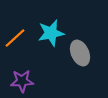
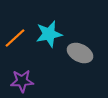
cyan star: moved 2 px left, 1 px down
gray ellipse: rotated 40 degrees counterclockwise
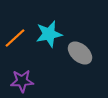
gray ellipse: rotated 15 degrees clockwise
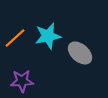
cyan star: moved 1 px left, 2 px down
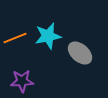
orange line: rotated 20 degrees clockwise
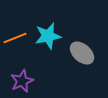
gray ellipse: moved 2 px right
purple star: rotated 20 degrees counterclockwise
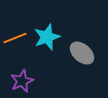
cyan star: moved 1 px left, 1 px down; rotated 8 degrees counterclockwise
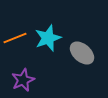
cyan star: moved 1 px right, 1 px down
purple star: moved 1 px right, 1 px up
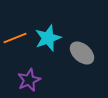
purple star: moved 6 px right
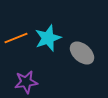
orange line: moved 1 px right
purple star: moved 3 px left, 2 px down; rotated 15 degrees clockwise
